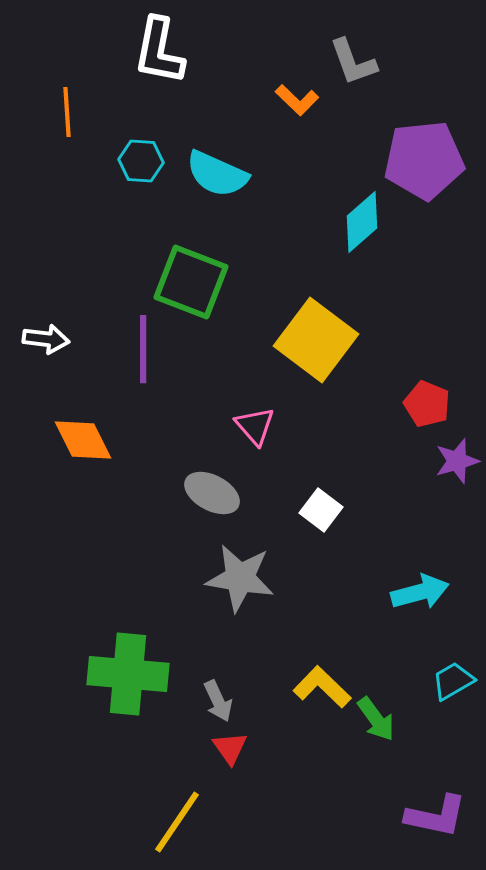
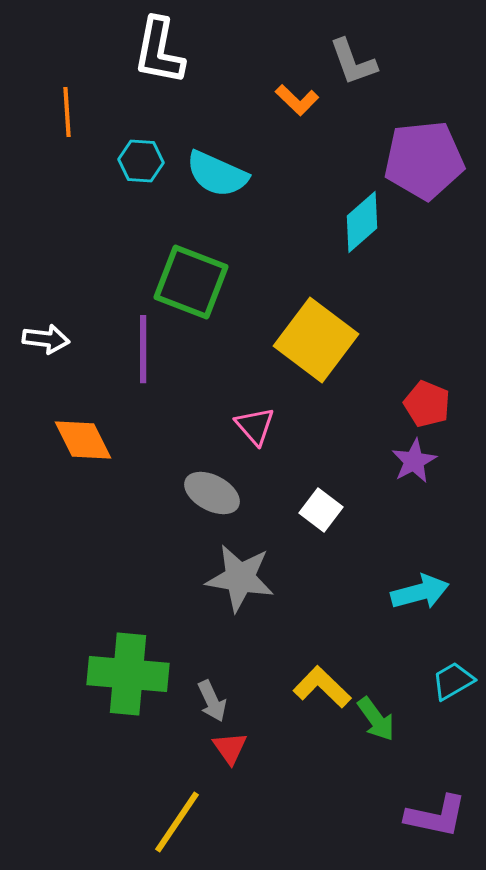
purple star: moved 43 px left; rotated 12 degrees counterclockwise
gray arrow: moved 6 px left
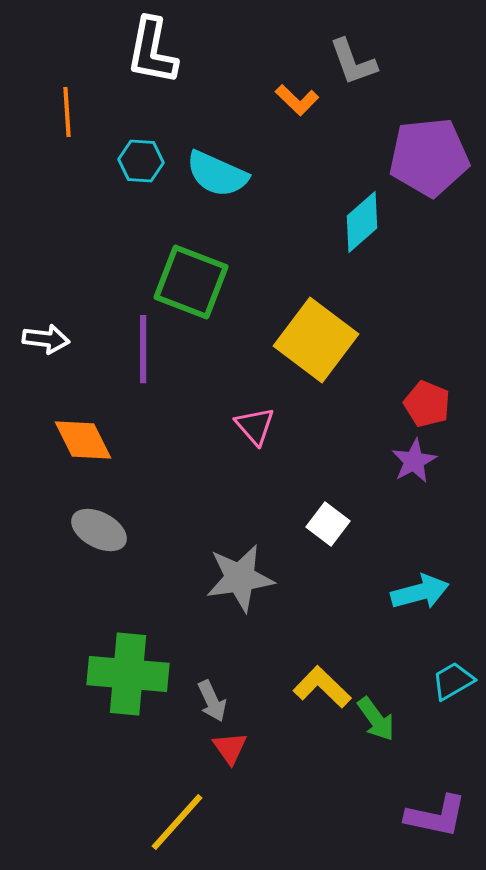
white L-shape: moved 7 px left
purple pentagon: moved 5 px right, 3 px up
gray ellipse: moved 113 px left, 37 px down
white square: moved 7 px right, 14 px down
gray star: rotated 18 degrees counterclockwise
yellow line: rotated 8 degrees clockwise
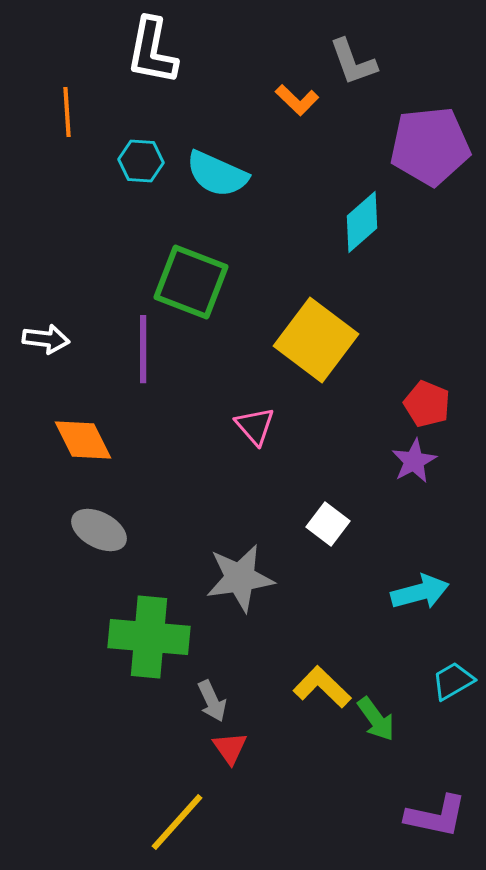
purple pentagon: moved 1 px right, 11 px up
green cross: moved 21 px right, 37 px up
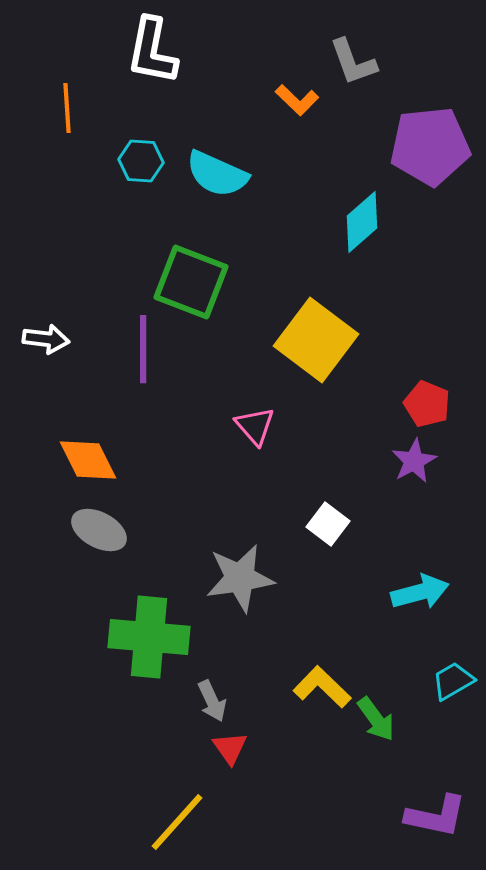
orange line: moved 4 px up
orange diamond: moved 5 px right, 20 px down
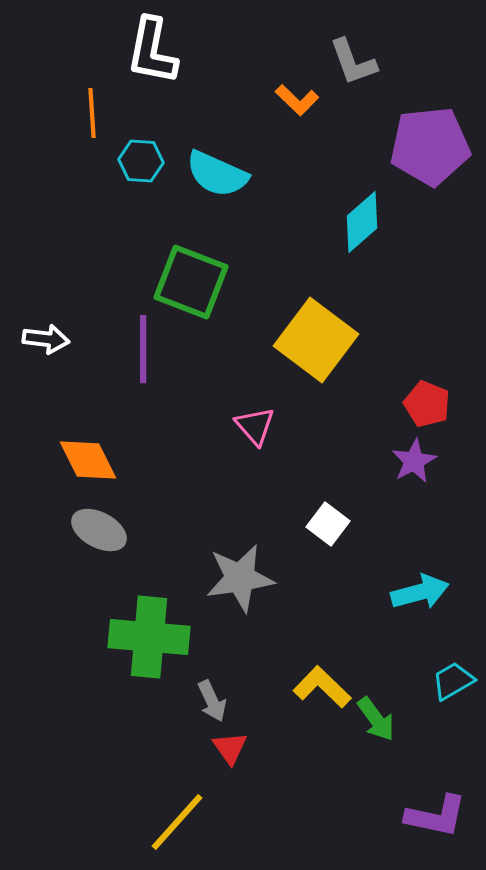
orange line: moved 25 px right, 5 px down
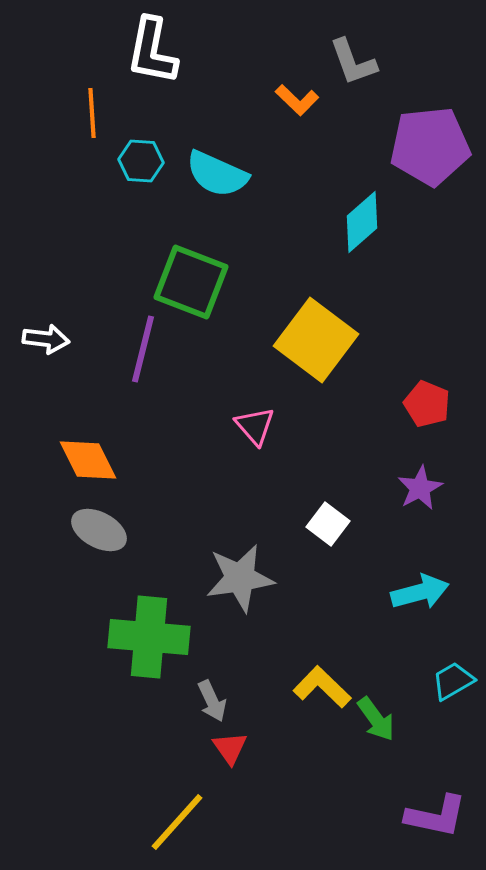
purple line: rotated 14 degrees clockwise
purple star: moved 6 px right, 27 px down
